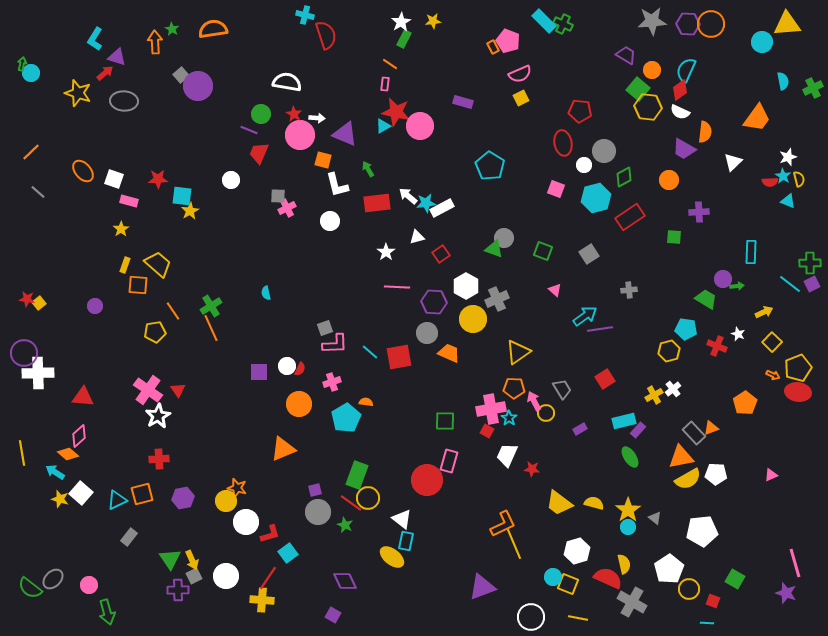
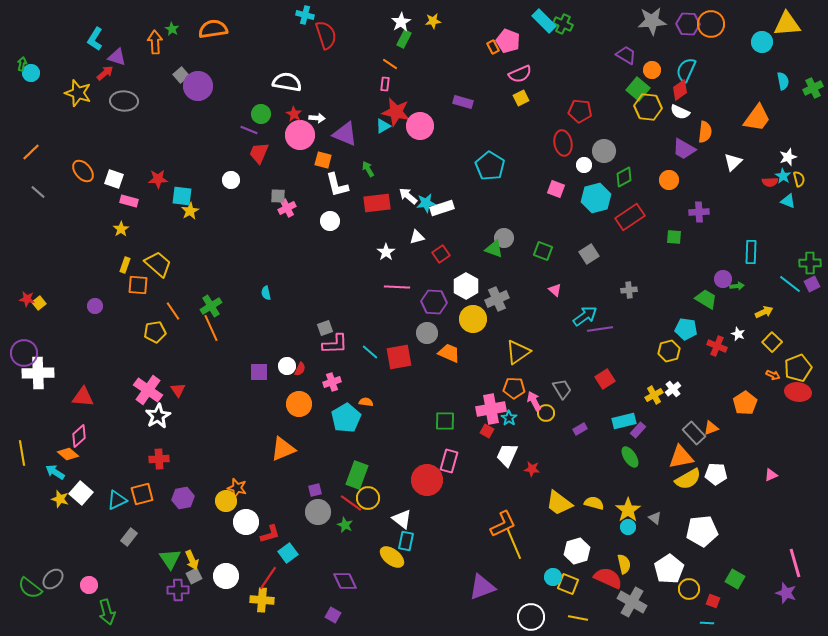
white rectangle at (442, 208): rotated 10 degrees clockwise
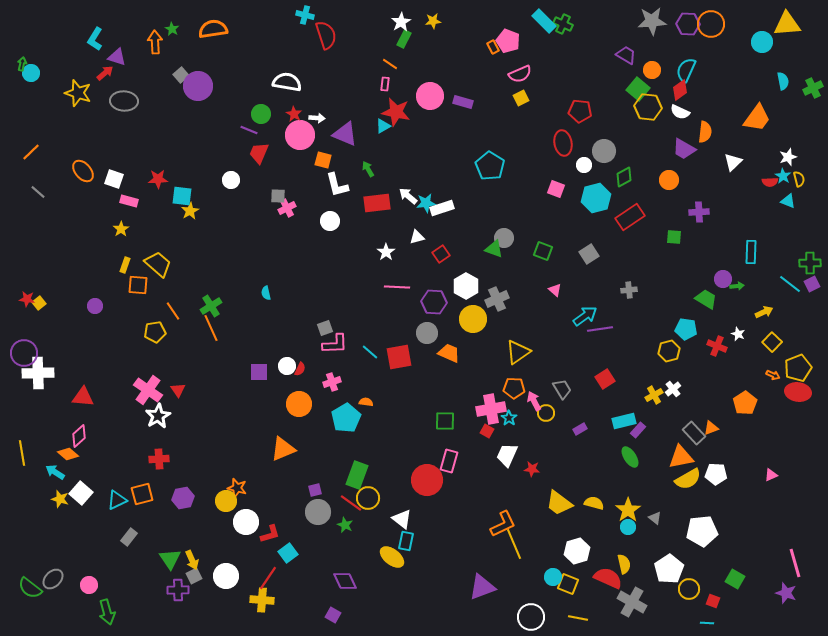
pink circle at (420, 126): moved 10 px right, 30 px up
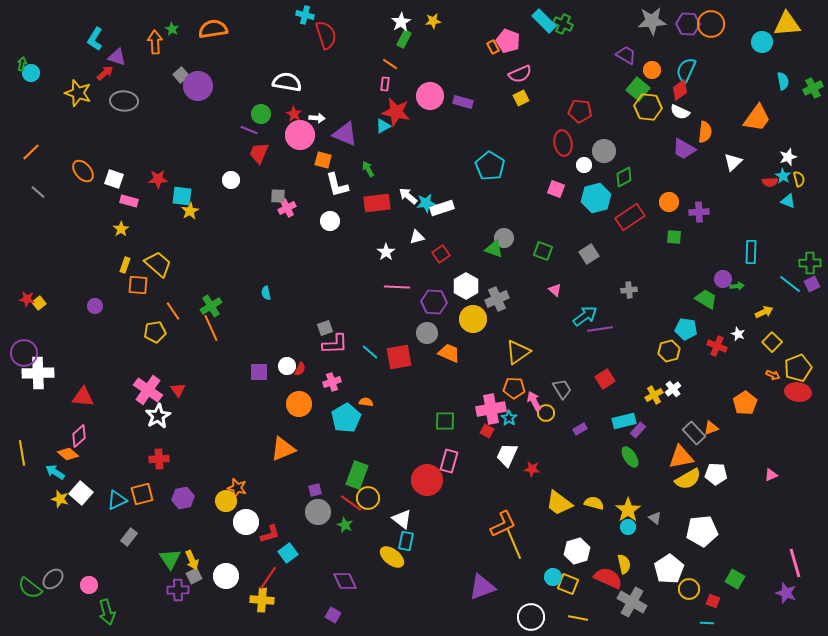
orange circle at (669, 180): moved 22 px down
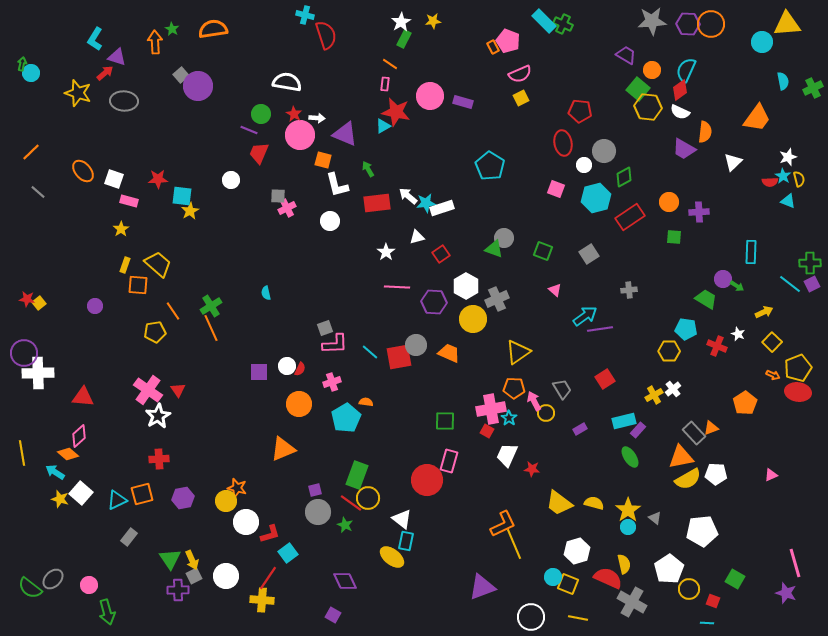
green arrow at (737, 286): rotated 40 degrees clockwise
gray circle at (427, 333): moved 11 px left, 12 px down
yellow hexagon at (669, 351): rotated 15 degrees clockwise
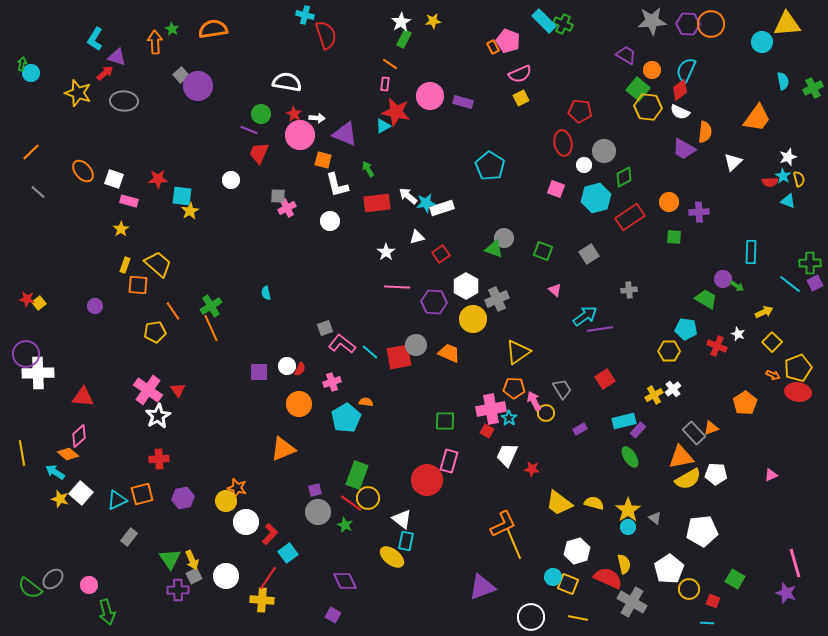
purple square at (812, 284): moved 3 px right, 1 px up
pink L-shape at (335, 344): moved 7 px right; rotated 140 degrees counterclockwise
purple circle at (24, 353): moved 2 px right, 1 px down
red L-shape at (270, 534): rotated 30 degrees counterclockwise
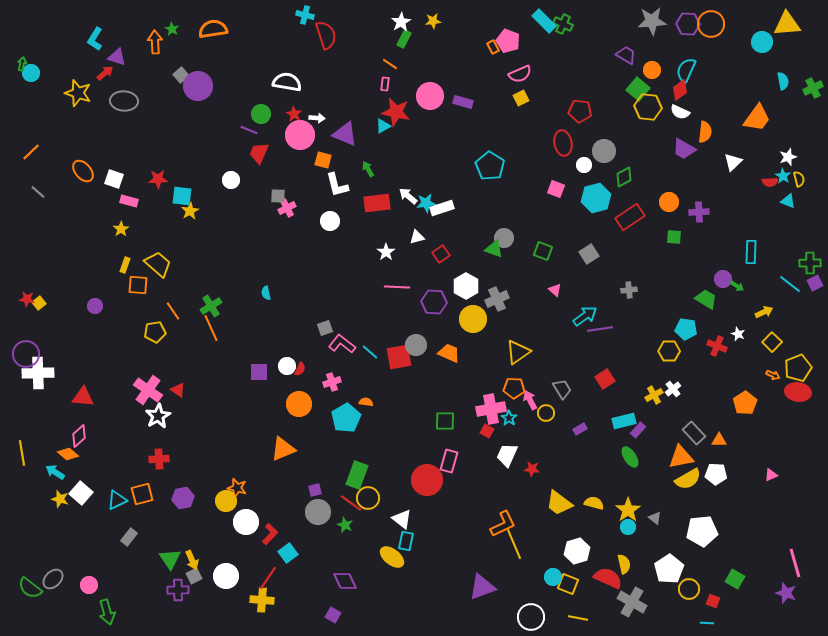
red triangle at (178, 390): rotated 21 degrees counterclockwise
pink arrow at (534, 401): moved 4 px left, 1 px up
orange triangle at (711, 428): moved 8 px right, 12 px down; rotated 21 degrees clockwise
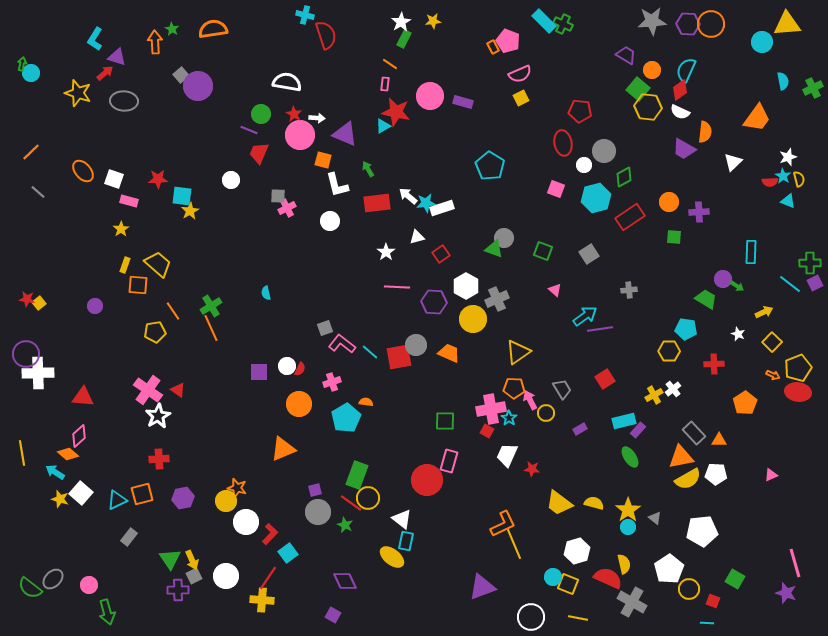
red cross at (717, 346): moved 3 px left, 18 px down; rotated 24 degrees counterclockwise
